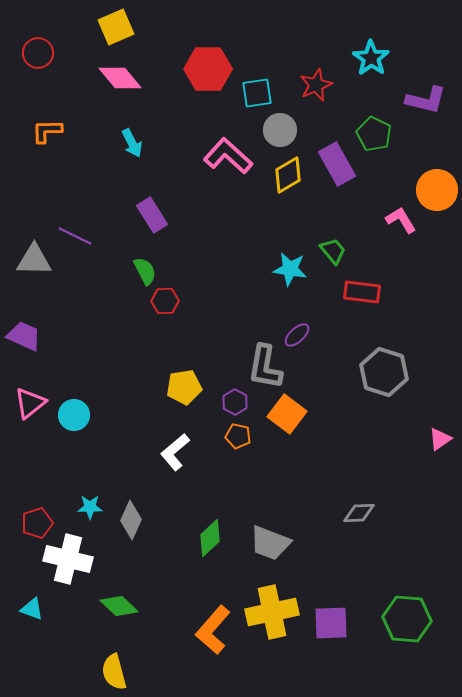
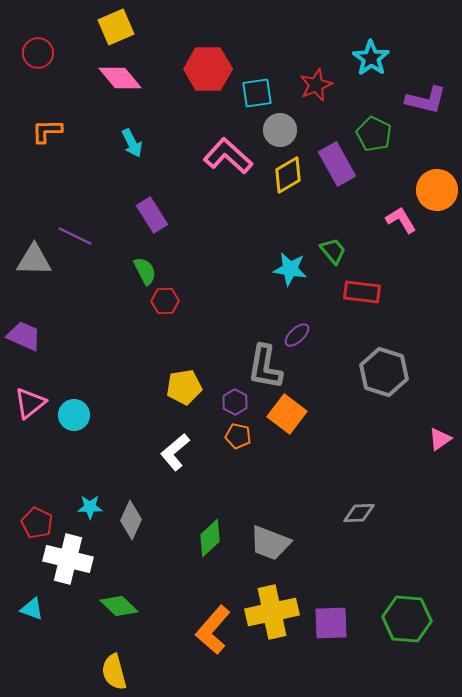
red pentagon at (37, 523): rotated 28 degrees counterclockwise
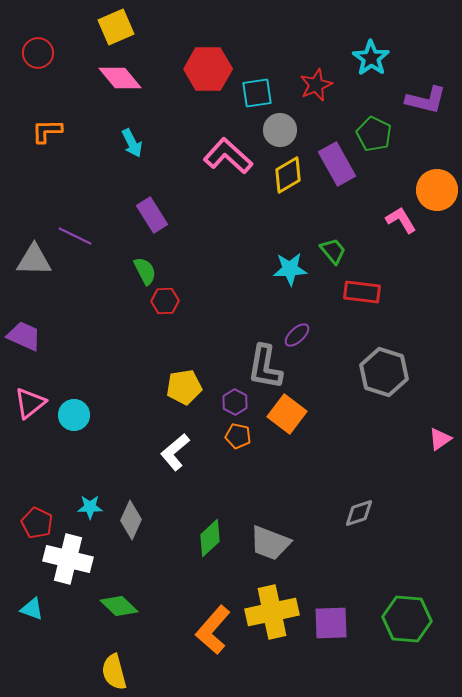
cyan star at (290, 269): rotated 12 degrees counterclockwise
gray diamond at (359, 513): rotated 16 degrees counterclockwise
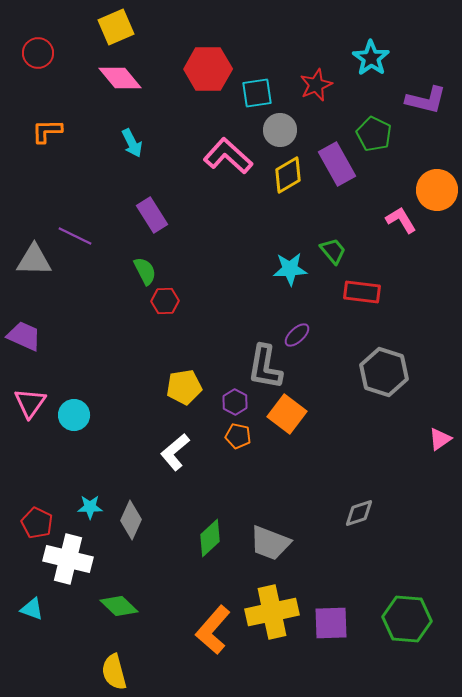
pink triangle at (30, 403): rotated 16 degrees counterclockwise
